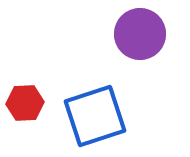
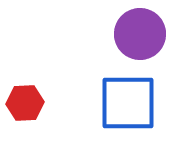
blue square: moved 33 px right, 13 px up; rotated 18 degrees clockwise
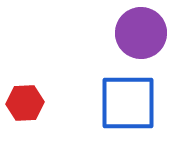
purple circle: moved 1 px right, 1 px up
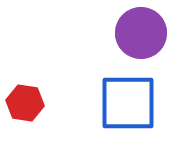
red hexagon: rotated 12 degrees clockwise
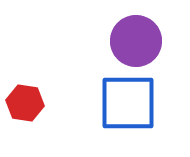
purple circle: moved 5 px left, 8 px down
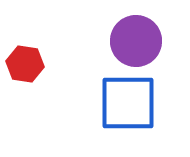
red hexagon: moved 39 px up
